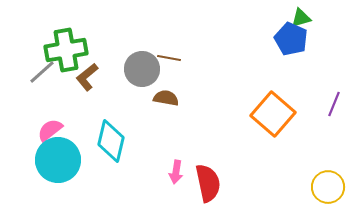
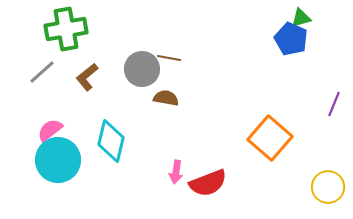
green cross: moved 21 px up
orange square: moved 3 px left, 24 px down
red semicircle: rotated 81 degrees clockwise
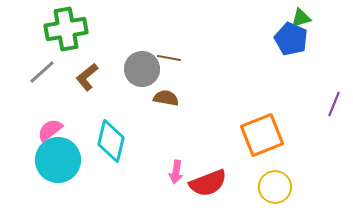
orange square: moved 8 px left, 3 px up; rotated 27 degrees clockwise
yellow circle: moved 53 px left
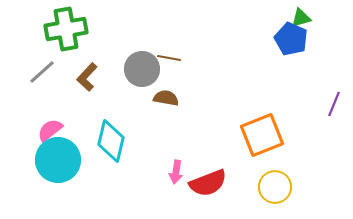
brown L-shape: rotated 8 degrees counterclockwise
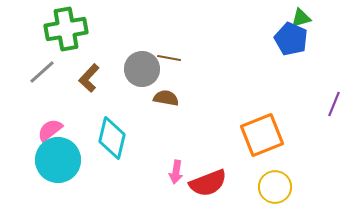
brown L-shape: moved 2 px right, 1 px down
cyan diamond: moved 1 px right, 3 px up
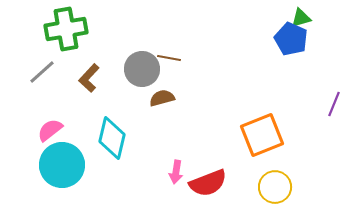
brown semicircle: moved 4 px left; rotated 25 degrees counterclockwise
cyan circle: moved 4 px right, 5 px down
